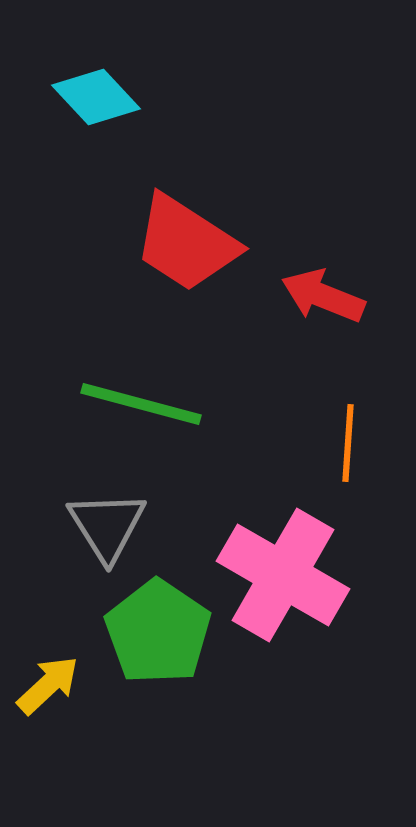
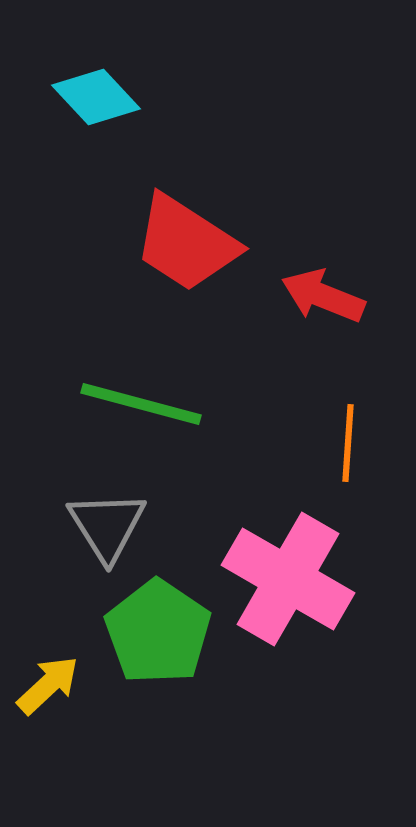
pink cross: moved 5 px right, 4 px down
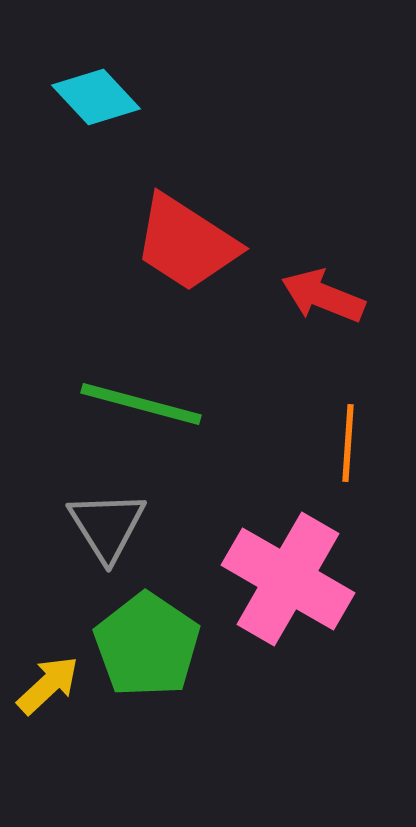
green pentagon: moved 11 px left, 13 px down
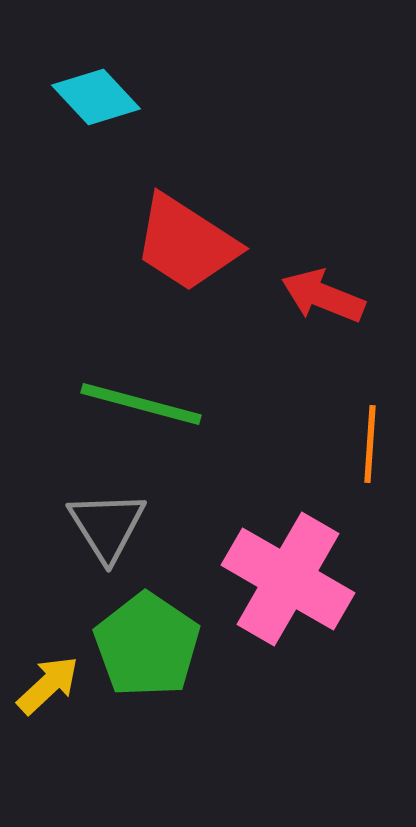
orange line: moved 22 px right, 1 px down
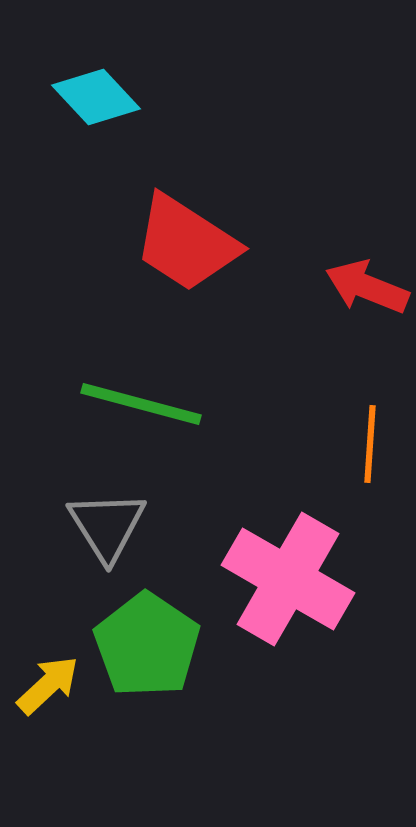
red arrow: moved 44 px right, 9 px up
